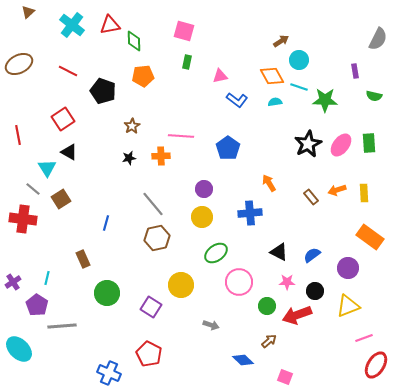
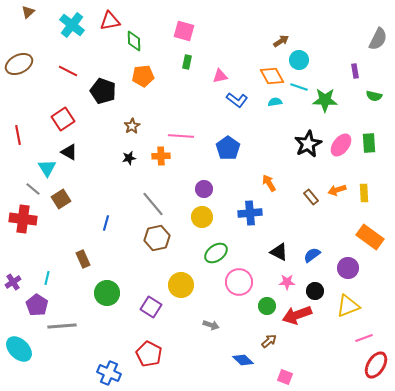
red triangle at (110, 25): moved 4 px up
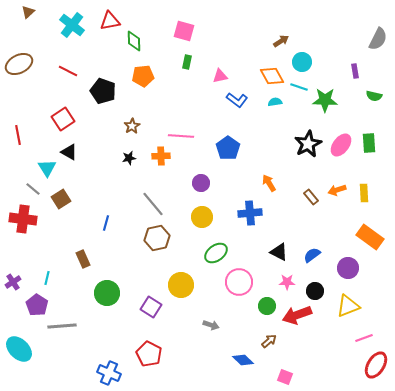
cyan circle at (299, 60): moved 3 px right, 2 px down
purple circle at (204, 189): moved 3 px left, 6 px up
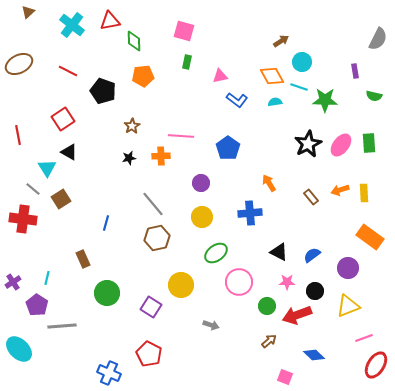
orange arrow at (337, 190): moved 3 px right
blue diamond at (243, 360): moved 71 px right, 5 px up
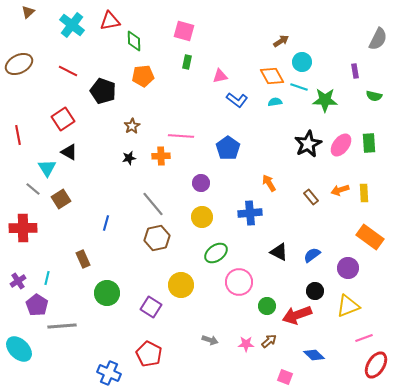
red cross at (23, 219): moved 9 px down; rotated 8 degrees counterclockwise
purple cross at (13, 282): moved 5 px right, 1 px up
pink star at (287, 282): moved 41 px left, 62 px down
gray arrow at (211, 325): moved 1 px left, 15 px down
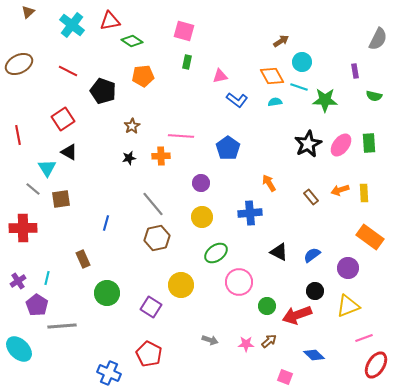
green diamond at (134, 41): moved 2 px left; rotated 55 degrees counterclockwise
brown square at (61, 199): rotated 24 degrees clockwise
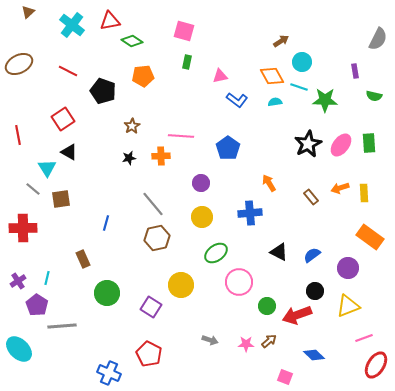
orange arrow at (340, 190): moved 2 px up
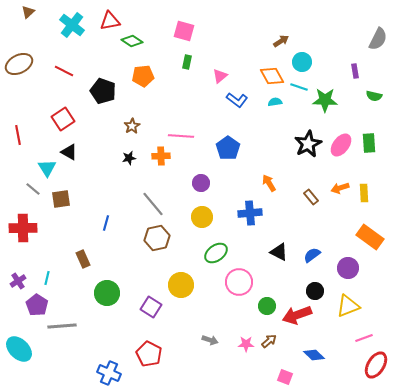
red line at (68, 71): moved 4 px left
pink triangle at (220, 76): rotated 28 degrees counterclockwise
